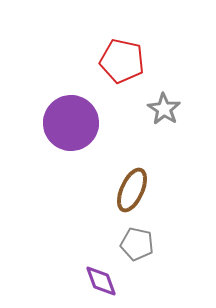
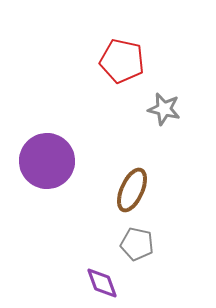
gray star: rotated 20 degrees counterclockwise
purple circle: moved 24 px left, 38 px down
purple diamond: moved 1 px right, 2 px down
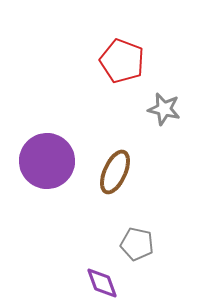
red pentagon: rotated 9 degrees clockwise
brown ellipse: moved 17 px left, 18 px up
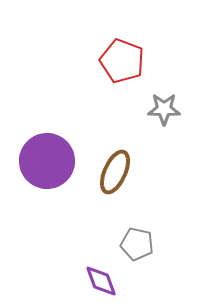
gray star: rotated 12 degrees counterclockwise
purple diamond: moved 1 px left, 2 px up
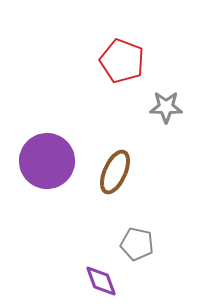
gray star: moved 2 px right, 2 px up
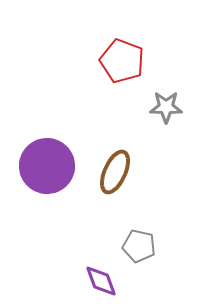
purple circle: moved 5 px down
gray pentagon: moved 2 px right, 2 px down
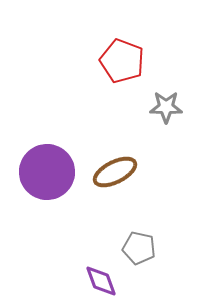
purple circle: moved 6 px down
brown ellipse: rotated 39 degrees clockwise
gray pentagon: moved 2 px down
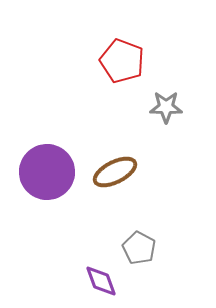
gray pentagon: rotated 16 degrees clockwise
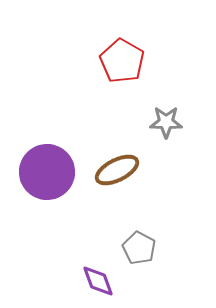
red pentagon: rotated 9 degrees clockwise
gray star: moved 15 px down
brown ellipse: moved 2 px right, 2 px up
purple diamond: moved 3 px left
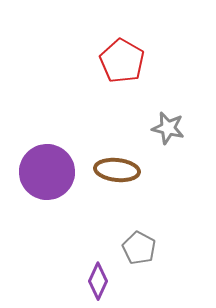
gray star: moved 2 px right, 6 px down; rotated 12 degrees clockwise
brown ellipse: rotated 33 degrees clockwise
purple diamond: rotated 45 degrees clockwise
